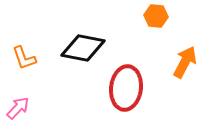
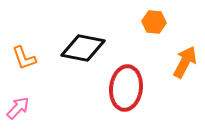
orange hexagon: moved 2 px left, 6 px down
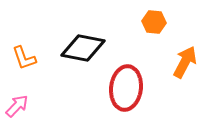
pink arrow: moved 1 px left, 2 px up
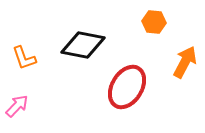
black diamond: moved 3 px up
red ellipse: moved 1 px right, 1 px up; rotated 24 degrees clockwise
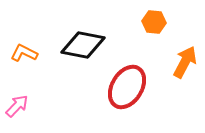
orange L-shape: moved 5 px up; rotated 136 degrees clockwise
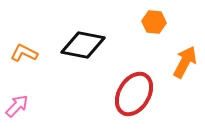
red ellipse: moved 7 px right, 7 px down
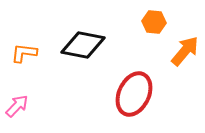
orange L-shape: rotated 20 degrees counterclockwise
orange arrow: moved 11 px up; rotated 12 degrees clockwise
red ellipse: rotated 6 degrees counterclockwise
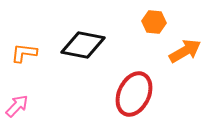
orange arrow: rotated 20 degrees clockwise
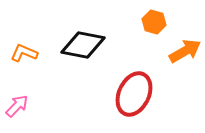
orange hexagon: rotated 10 degrees clockwise
orange L-shape: rotated 16 degrees clockwise
